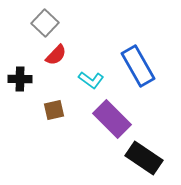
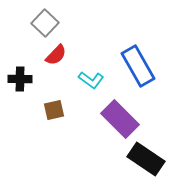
purple rectangle: moved 8 px right
black rectangle: moved 2 px right, 1 px down
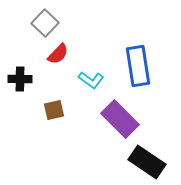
red semicircle: moved 2 px right, 1 px up
blue rectangle: rotated 21 degrees clockwise
black rectangle: moved 1 px right, 3 px down
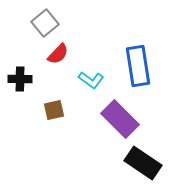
gray square: rotated 8 degrees clockwise
black rectangle: moved 4 px left, 1 px down
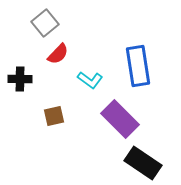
cyan L-shape: moved 1 px left
brown square: moved 6 px down
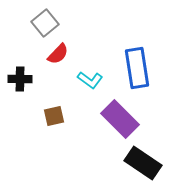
blue rectangle: moved 1 px left, 2 px down
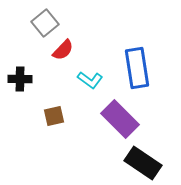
red semicircle: moved 5 px right, 4 px up
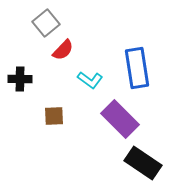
gray square: moved 1 px right
brown square: rotated 10 degrees clockwise
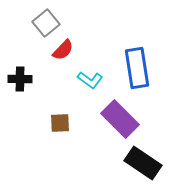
brown square: moved 6 px right, 7 px down
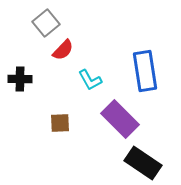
blue rectangle: moved 8 px right, 3 px down
cyan L-shape: rotated 25 degrees clockwise
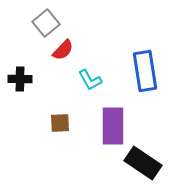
purple rectangle: moved 7 px left, 7 px down; rotated 45 degrees clockwise
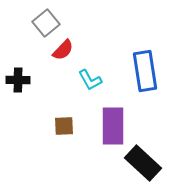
black cross: moved 2 px left, 1 px down
brown square: moved 4 px right, 3 px down
black rectangle: rotated 9 degrees clockwise
